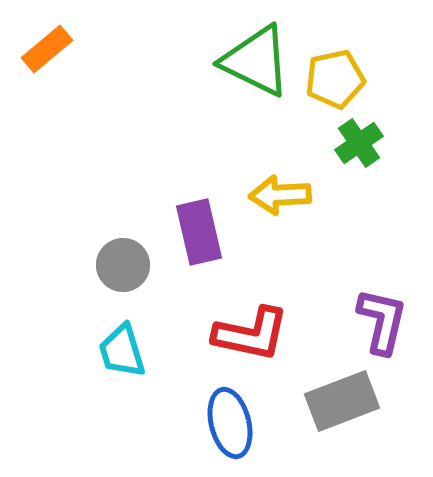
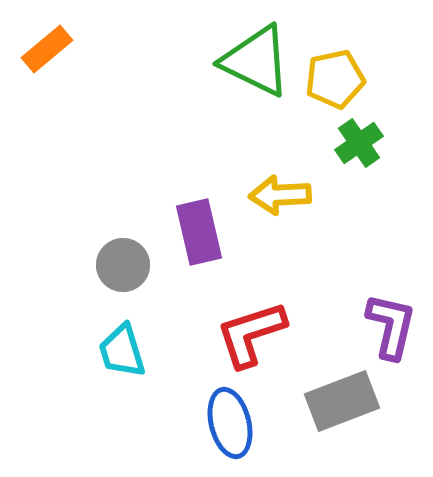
purple L-shape: moved 9 px right, 5 px down
red L-shape: rotated 150 degrees clockwise
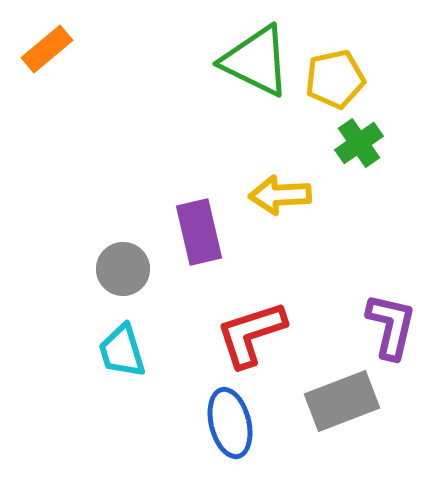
gray circle: moved 4 px down
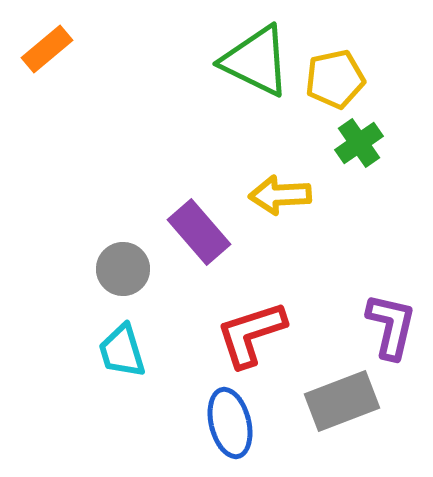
purple rectangle: rotated 28 degrees counterclockwise
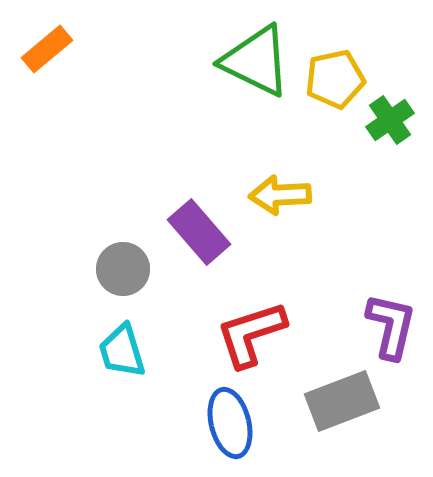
green cross: moved 31 px right, 23 px up
